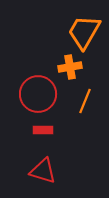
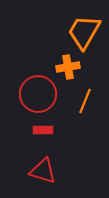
orange cross: moved 2 px left
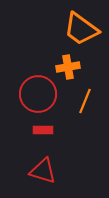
orange trapezoid: moved 3 px left, 3 px up; rotated 84 degrees counterclockwise
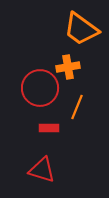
red circle: moved 2 px right, 6 px up
orange line: moved 8 px left, 6 px down
red rectangle: moved 6 px right, 2 px up
red triangle: moved 1 px left, 1 px up
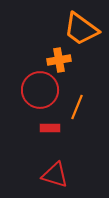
orange cross: moved 9 px left, 7 px up
red circle: moved 2 px down
red rectangle: moved 1 px right
red triangle: moved 13 px right, 5 px down
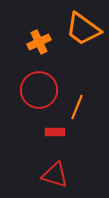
orange trapezoid: moved 2 px right
orange cross: moved 20 px left, 18 px up; rotated 15 degrees counterclockwise
red circle: moved 1 px left
red rectangle: moved 5 px right, 4 px down
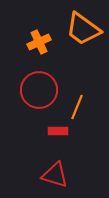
red rectangle: moved 3 px right, 1 px up
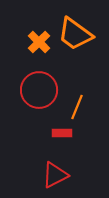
orange trapezoid: moved 8 px left, 5 px down
orange cross: rotated 20 degrees counterclockwise
red rectangle: moved 4 px right, 2 px down
red triangle: rotated 44 degrees counterclockwise
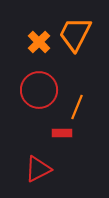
orange trapezoid: rotated 81 degrees clockwise
red triangle: moved 17 px left, 6 px up
